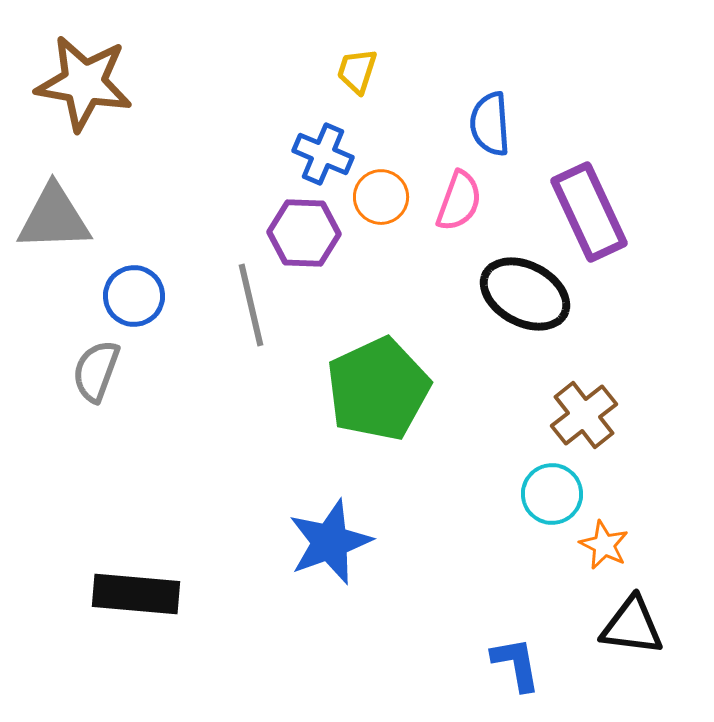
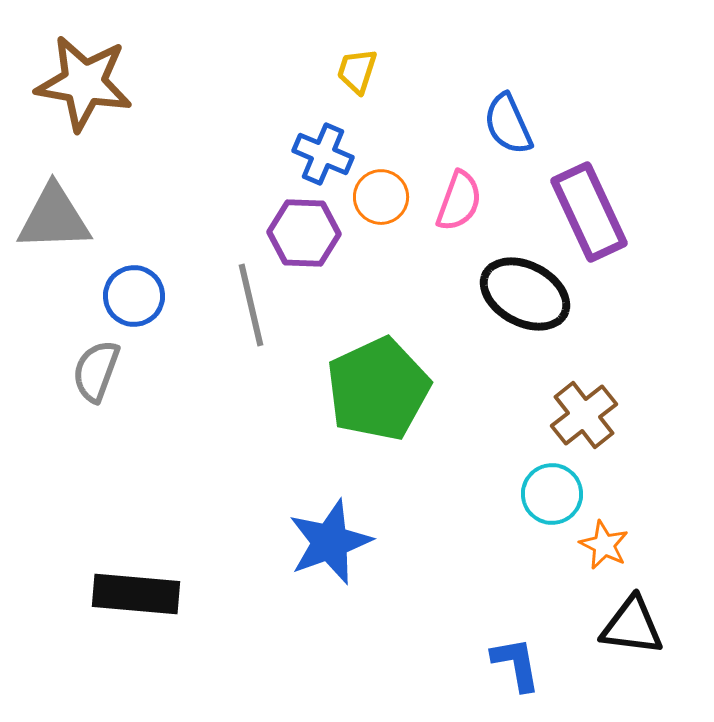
blue semicircle: moved 18 px right; rotated 20 degrees counterclockwise
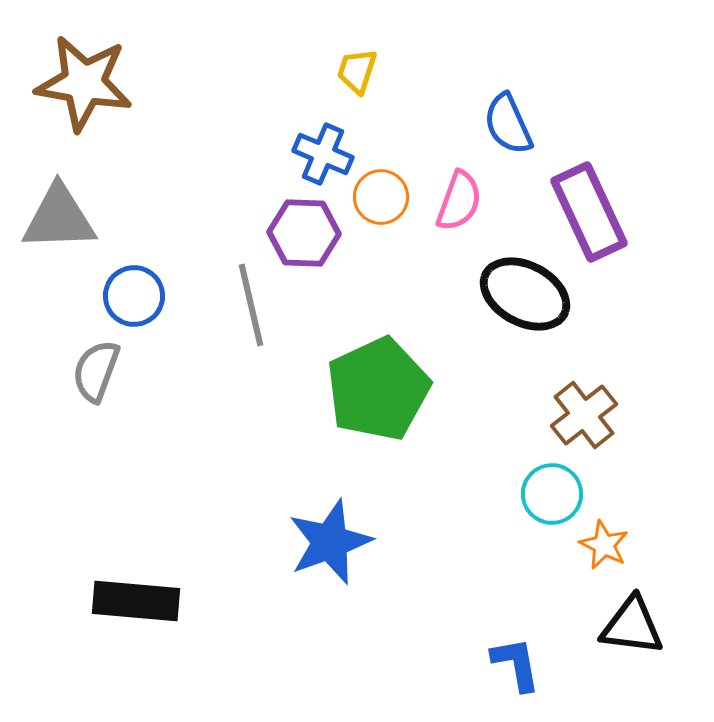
gray triangle: moved 5 px right
black rectangle: moved 7 px down
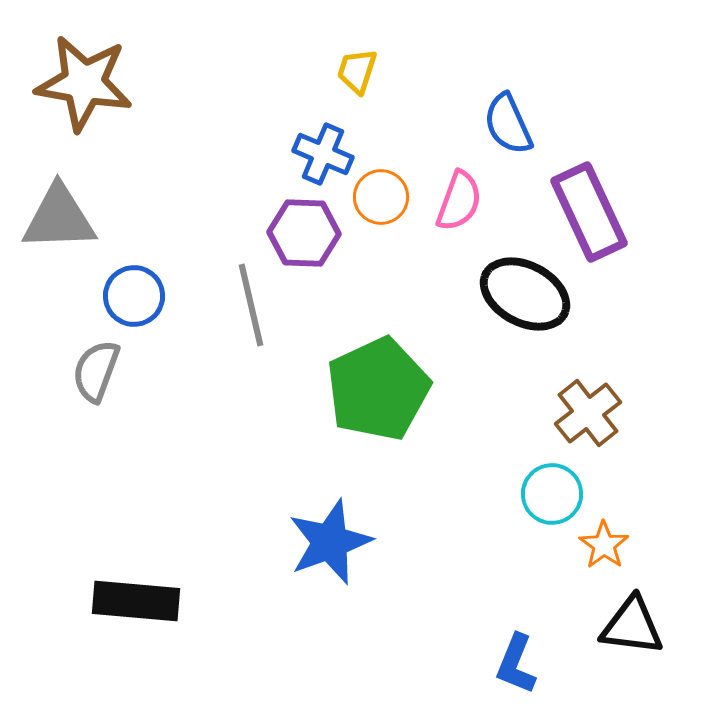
brown cross: moved 4 px right, 2 px up
orange star: rotated 9 degrees clockwise
blue L-shape: rotated 148 degrees counterclockwise
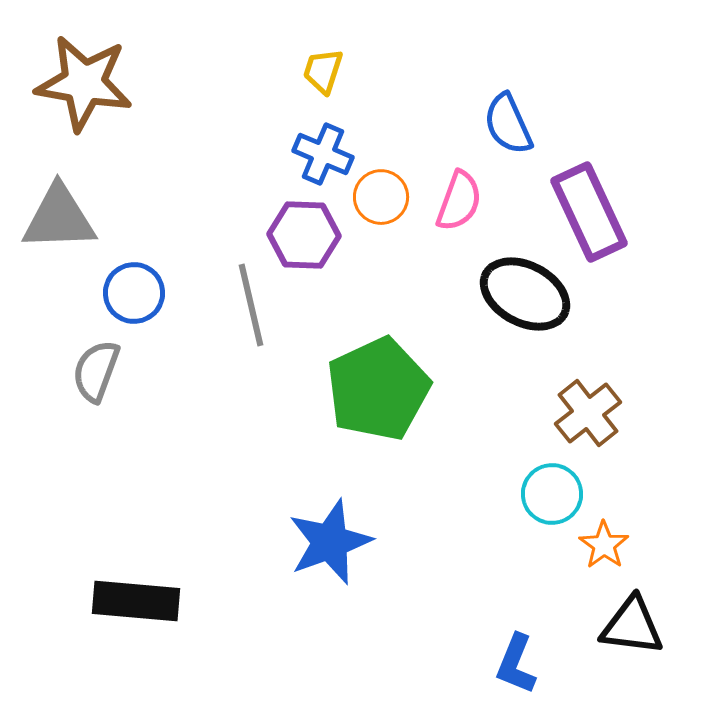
yellow trapezoid: moved 34 px left
purple hexagon: moved 2 px down
blue circle: moved 3 px up
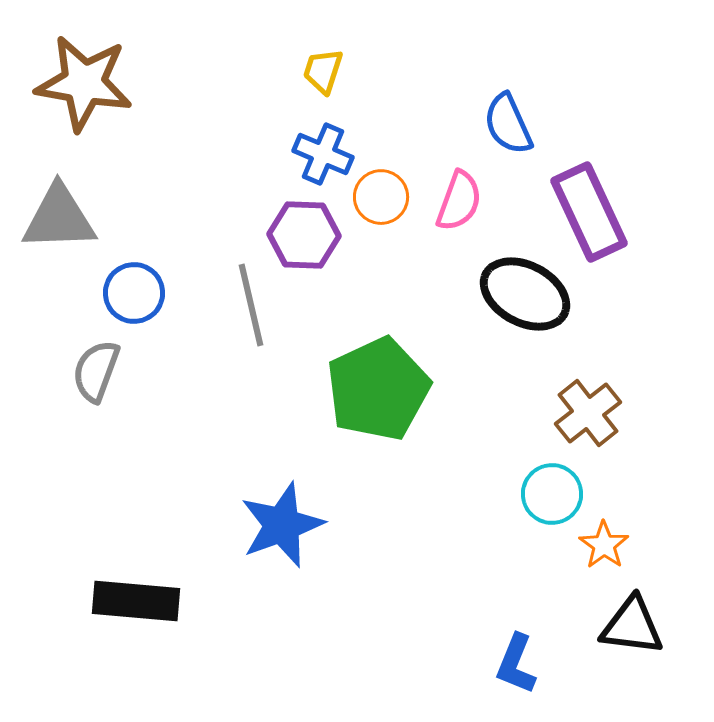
blue star: moved 48 px left, 17 px up
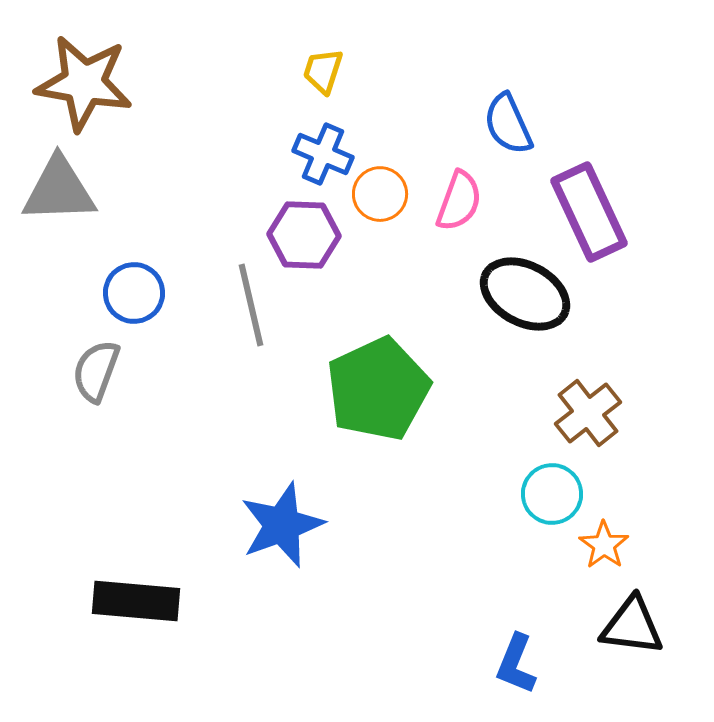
orange circle: moved 1 px left, 3 px up
gray triangle: moved 28 px up
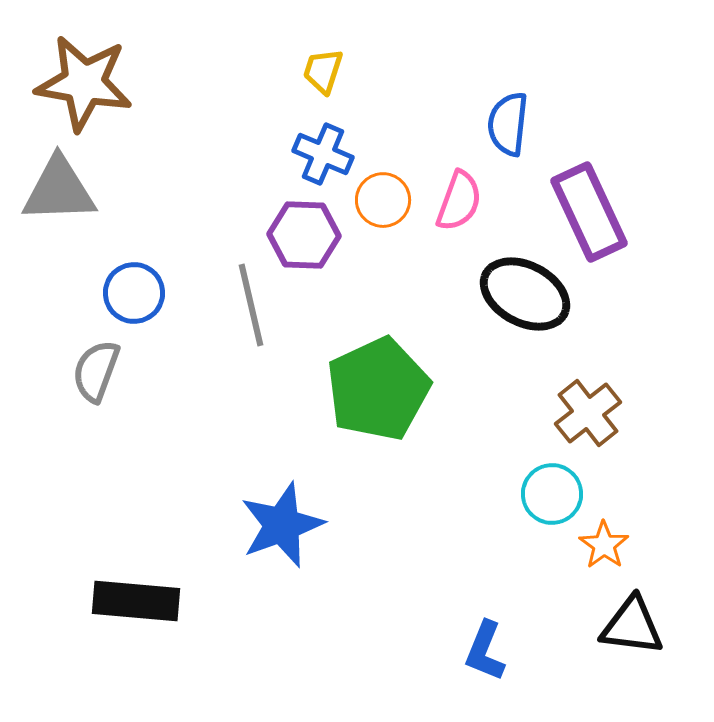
blue semicircle: rotated 30 degrees clockwise
orange circle: moved 3 px right, 6 px down
blue L-shape: moved 31 px left, 13 px up
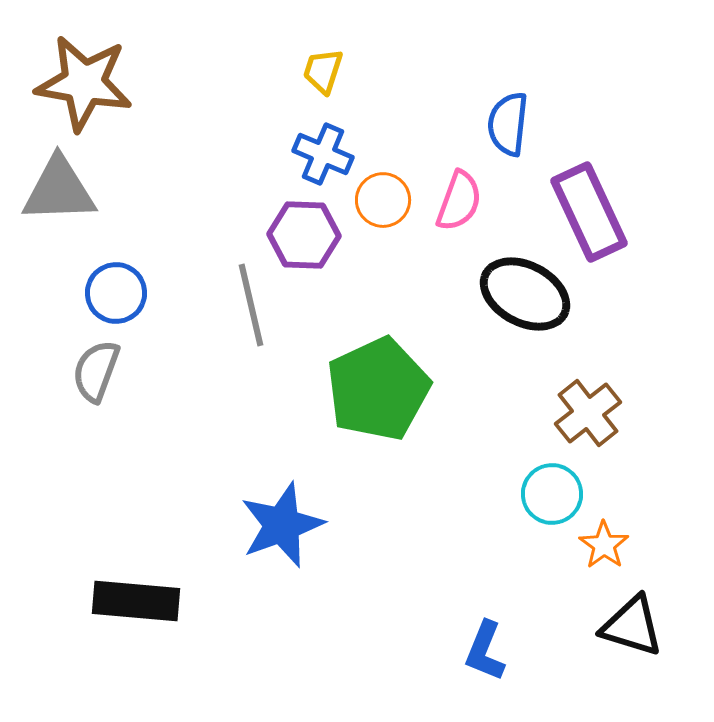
blue circle: moved 18 px left
black triangle: rotated 10 degrees clockwise
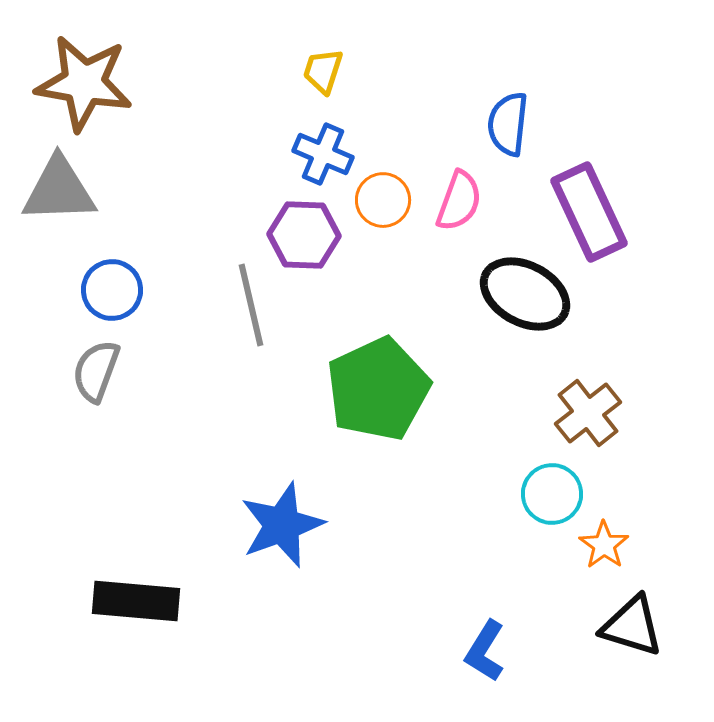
blue circle: moved 4 px left, 3 px up
blue L-shape: rotated 10 degrees clockwise
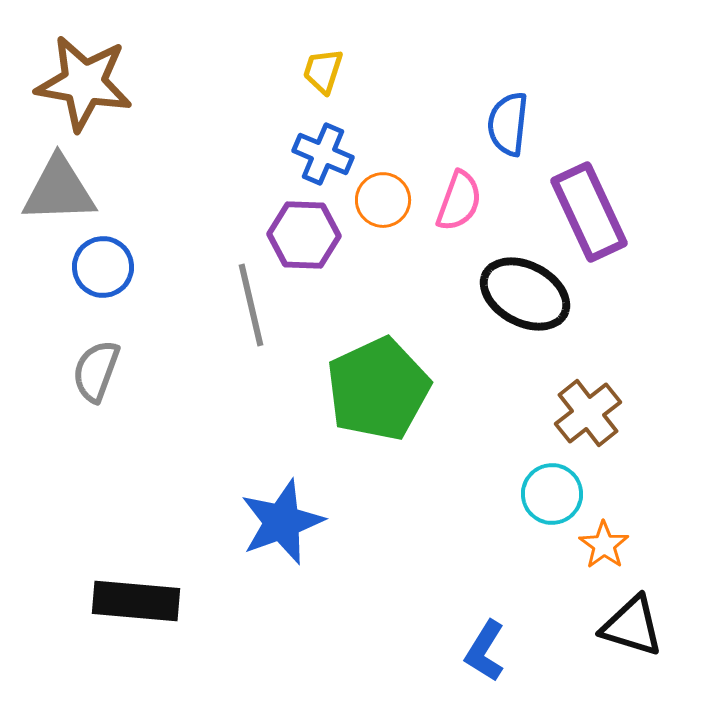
blue circle: moved 9 px left, 23 px up
blue star: moved 3 px up
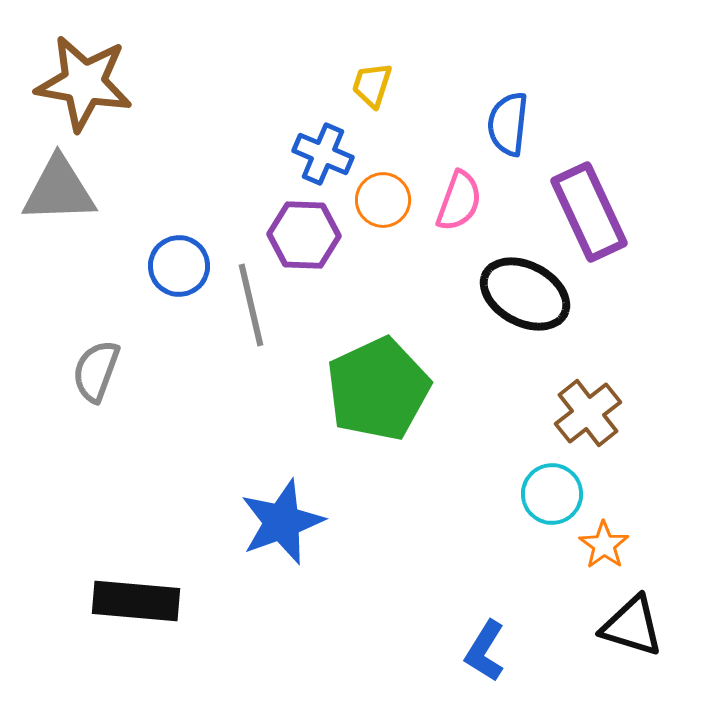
yellow trapezoid: moved 49 px right, 14 px down
blue circle: moved 76 px right, 1 px up
